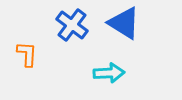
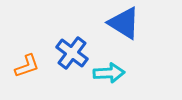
blue cross: moved 28 px down
orange L-shape: moved 12 px down; rotated 68 degrees clockwise
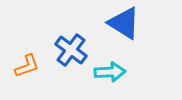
blue cross: moved 1 px left, 3 px up
cyan arrow: moved 1 px right, 1 px up
